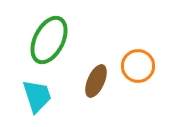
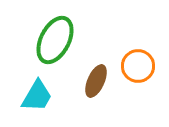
green ellipse: moved 6 px right
cyan trapezoid: rotated 48 degrees clockwise
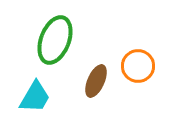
green ellipse: rotated 6 degrees counterclockwise
cyan trapezoid: moved 2 px left, 1 px down
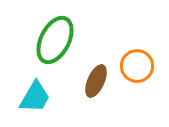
green ellipse: rotated 6 degrees clockwise
orange circle: moved 1 px left
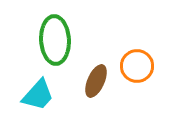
green ellipse: rotated 30 degrees counterclockwise
cyan trapezoid: moved 3 px right, 2 px up; rotated 12 degrees clockwise
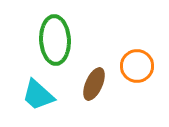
brown ellipse: moved 2 px left, 3 px down
cyan trapezoid: rotated 90 degrees clockwise
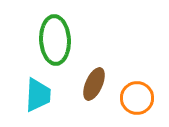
orange circle: moved 32 px down
cyan trapezoid: rotated 129 degrees counterclockwise
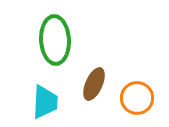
cyan trapezoid: moved 7 px right, 7 px down
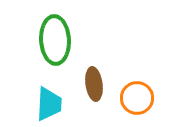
brown ellipse: rotated 32 degrees counterclockwise
cyan trapezoid: moved 4 px right, 2 px down
